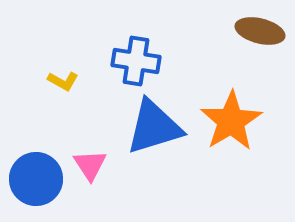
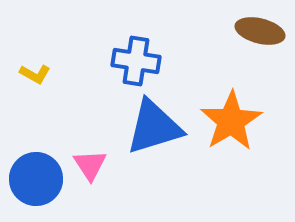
yellow L-shape: moved 28 px left, 7 px up
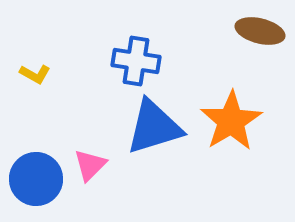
pink triangle: rotated 18 degrees clockwise
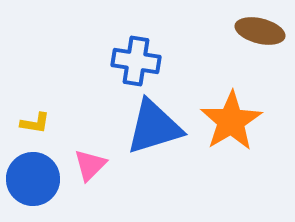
yellow L-shape: moved 49 px down; rotated 20 degrees counterclockwise
blue circle: moved 3 px left
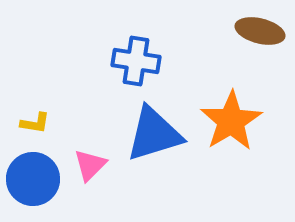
blue triangle: moved 7 px down
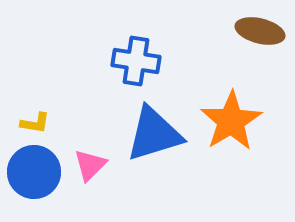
blue circle: moved 1 px right, 7 px up
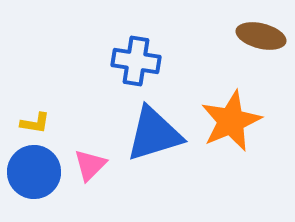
brown ellipse: moved 1 px right, 5 px down
orange star: rotated 8 degrees clockwise
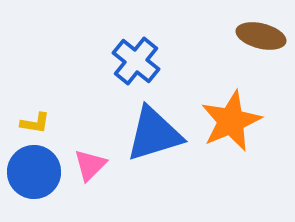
blue cross: rotated 30 degrees clockwise
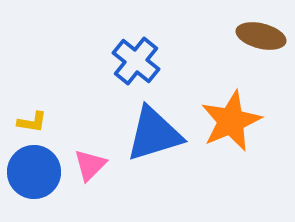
yellow L-shape: moved 3 px left, 1 px up
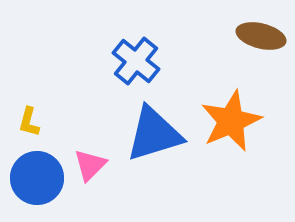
yellow L-shape: moved 3 px left; rotated 96 degrees clockwise
blue circle: moved 3 px right, 6 px down
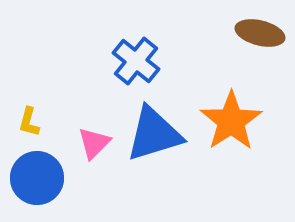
brown ellipse: moved 1 px left, 3 px up
orange star: rotated 10 degrees counterclockwise
pink triangle: moved 4 px right, 22 px up
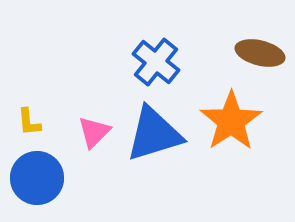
brown ellipse: moved 20 px down
blue cross: moved 20 px right, 1 px down
yellow L-shape: rotated 20 degrees counterclockwise
pink triangle: moved 11 px up
